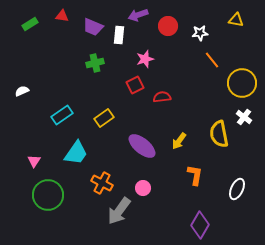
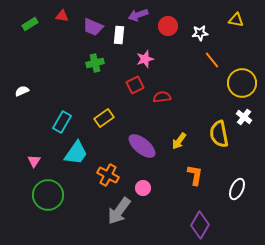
cyan rectangle: moved 7 px down; rotated 25 degrees counterclockwise
orange cross: moved 6 px right, 8 px up
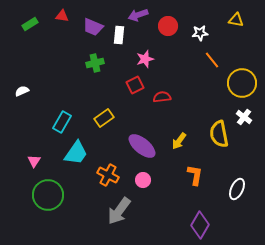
pink circle: moved 8 px up
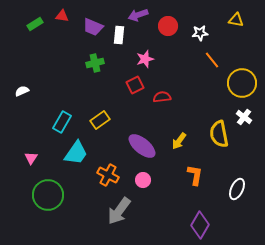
green rectangle: moved 5 px right
yellow rectangle: moved 4 px left, 2 px down
pink triangle: moved 3 px left, 3 px up
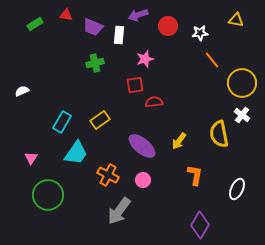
red triangle: moved 4 px right, 1 px up
red square: rotated 18 degrees clockwise
red semicircle: moved 8 px left, 5 px down
white cross: moved 2 px left, 2 px up
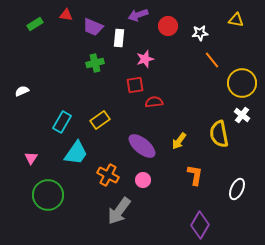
white rectangle: moved 3 px down
